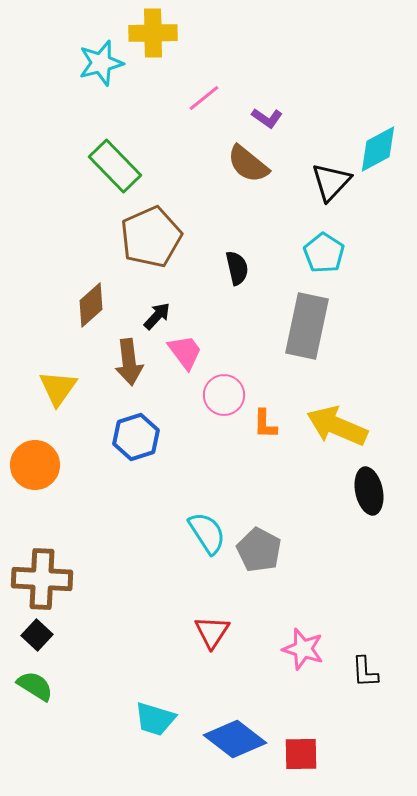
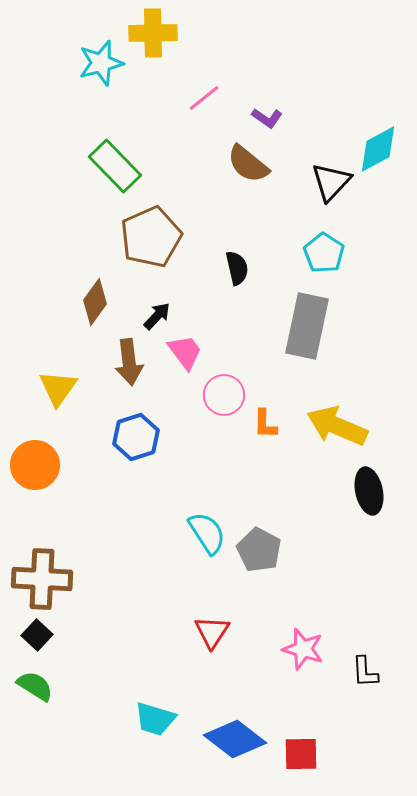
brown diamond: moved 4 px right, 3 px up; rotated 12 degrees counterclockwise
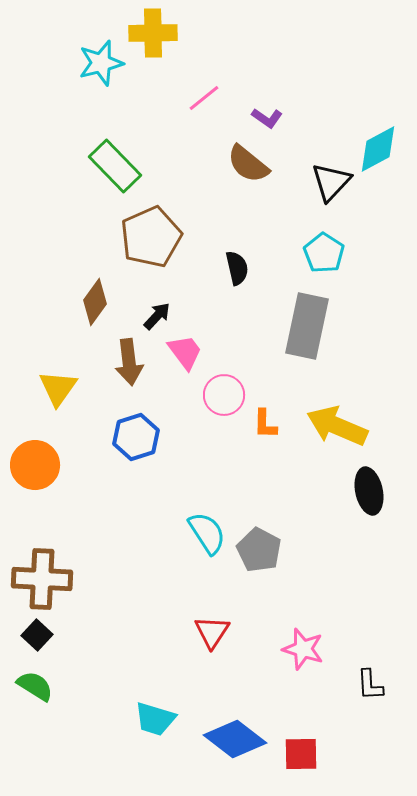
black L-shape: moved 5 px right, 13 px down
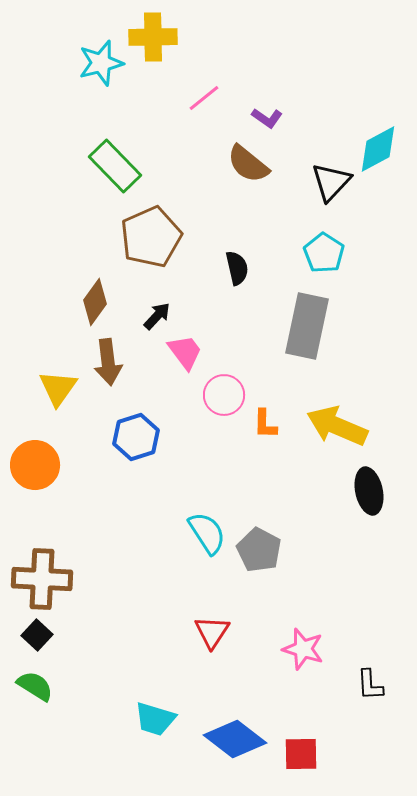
yellow cross: moved 4 px down
brown arrow: moved 21 px left
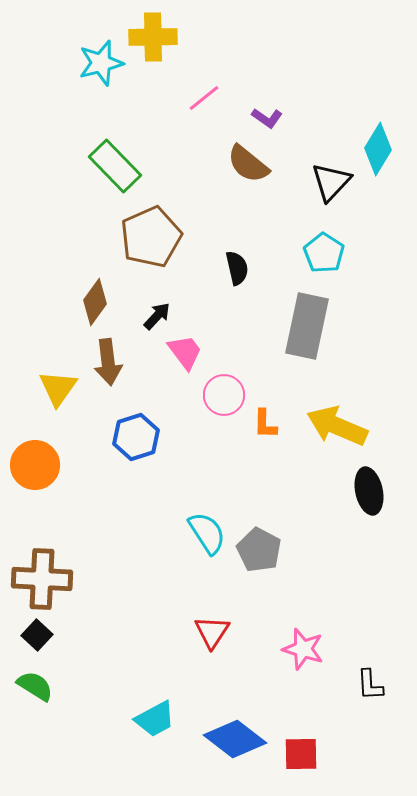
cyan diamond: rotated 30 degrees counterclockwise
cyan trapezoid: rotated 45 degrees counterclockwise
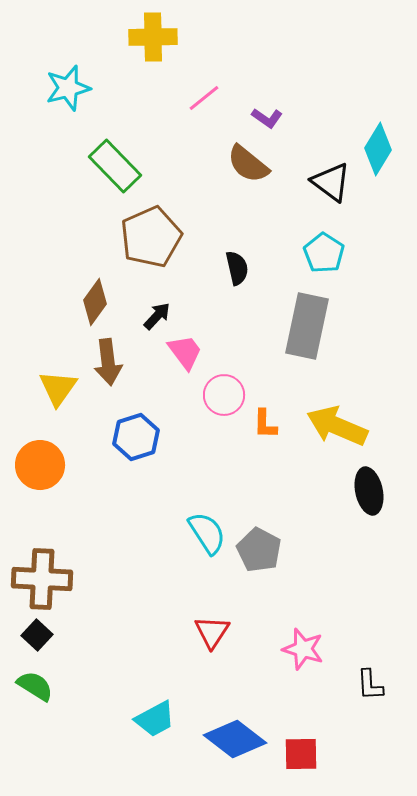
cyan star: moved 33 px left, 25 px down
black triangle: rotated 36 degrees counterclockwise
orange circle: moved 5 px right
